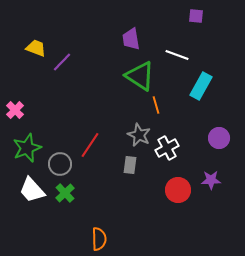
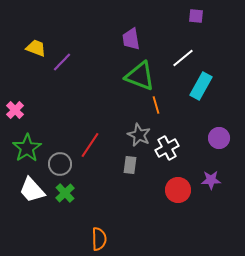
white line: moved 6 px right, 3 px down; rotated 60 degrees counterclockwise
green triangle: rotated 12 degrees counterclockwise
green star: rotated 12 degrees counterclockwise
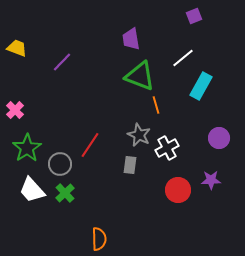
purple square: moved 2 px left; rotated 28 degrees counterclockwise
yellow trapezoid: moved 19 px left
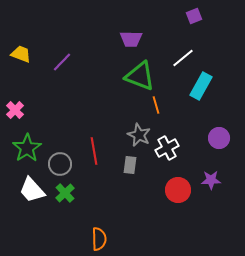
purple trapezoid: rotated 80 degrees counterclockwise
yellow trapezoid: moved 4 px right, 6 px down
red line: moved 4 px right, 6 px down; rotated 44 degrees counterclockwise
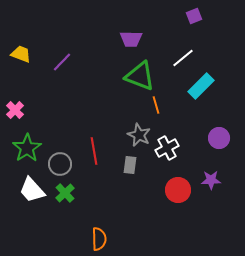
cyan rectangle: rotated 16 degrees clockwise
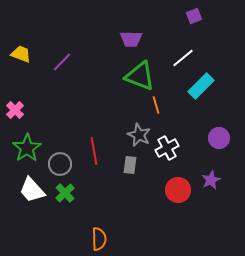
purple star: rotated 24 degrees counterclockwise
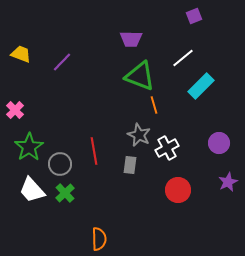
orange line: moved 2 px left
purple circle: moved 5 px down
green star: moved 2 px right, 1 px up
purple star: moved 17 px right, 2 px down
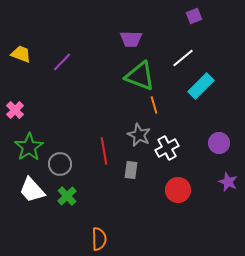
red line: moved 10 px right
gray rectangle: moved 1 px right, 5 px down
purple star: rotated 24 degrees counterclockwise
green cross: moved 2 px right, 3 px down
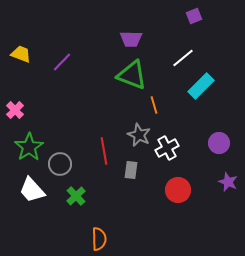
green triangle: moved 8 px left, 1 px up
green cross: moved 9 px right
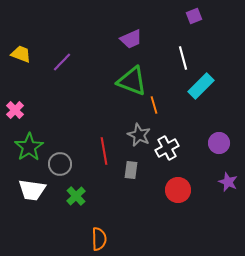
purple trapezoid: rotated 25 degrees counterclockwise
white line: rotated 65 degrees counterclockwise
green triangle: moved 6 px down
white trapezoid: rotated 40 degrees counterclockwise
